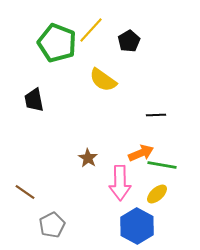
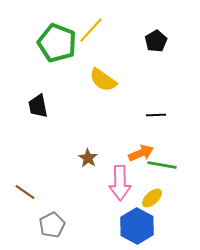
black pentagon: moved 27 px right
black trapezoid: moved 4 px right, 6 px down
yellow ellipse: moved 5 px left, 4 px down
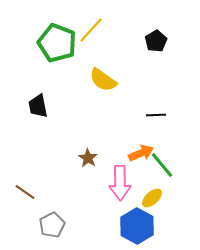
green line: rotated 40 degrees clockwise
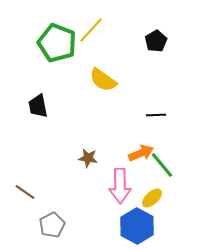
brown star: rotated 24 degrees counterclockwise
pink arrow: moved 3 px down
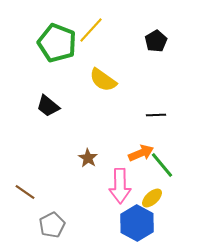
black trapezoid: moved 10 px right; rotated 40 degrees counterclockwise
brown star: rotated 24 degrees clockwise
blue hexagon: moved 3 px up
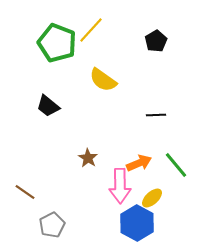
orange arrow: moved 2 px left, 10 px down
green line: moved 14 px right
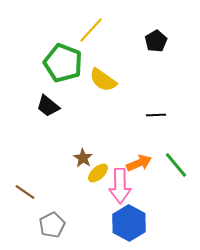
green pentagon: moved 6 px right, 20 px down
brown star: moved 5 px left
yellow ellipse: moved 54 px left, 25 px up
blue hexagon: moved 8 px left
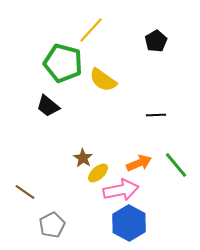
green pentagon: rotated 6 degrees counterclockwise
pink arrow: moved 1 px right, 4 px down; rotated 100 degrees counterclockwise
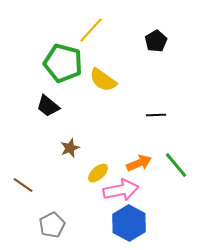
brown star: moved 13 px left, 10 px up; rotated 18 degrees clockwise
brown line: moved 2 px left, 7 px up
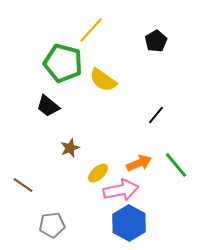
black line: rotated 48 degrees counterclockwise
gray pentagon: rotated 20 degrees clockwise
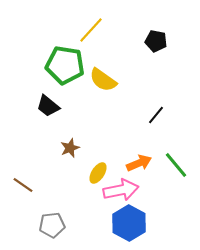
black pentagon: rotated 30 degrees counterclockwise
green pentagon: moved 2 px right, 2 px down; rotated 6 degrees counterclockwise
yellow ellipse: rotated 15 degrees counterclockwise
